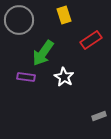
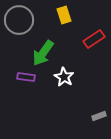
red rectangle: moved 3 px right, 1 px up
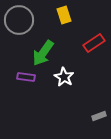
red rectangle: moved 4 px down
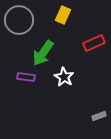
yellow rectangle: moved 1 px left; rotated 42 degrees clockwise
red rectangle: rotated 10 degrees clockwise
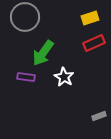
yellow rectangle: moved 27 px right, 3 px down; rotated 48 degrees clockwise
gray circle: moved 6 px right, 3 px up
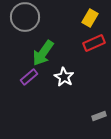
yellow rectangle: rotated 42 degrees counterclockwise
purple rectangle: moved 3 px right; rotated 48 degrees counterclockwise
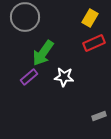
white star: rotated 24 degrees counterclockwise
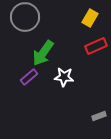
red rectangle: moved 2 px right, 3 px down
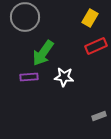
purple rectangle: rotated 36 degrees clockwise
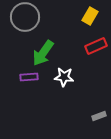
yellow rectangle: moved 2 px up
